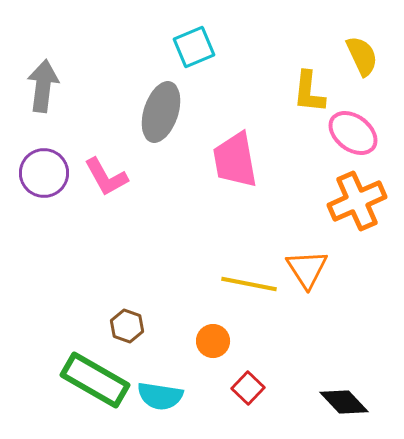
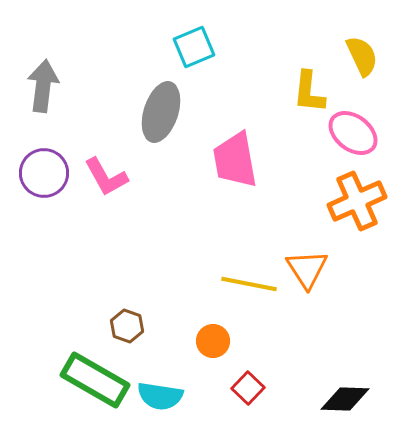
black diamond: moved 1 px right, 3 px up; rotated 45 degrees counterclockwise
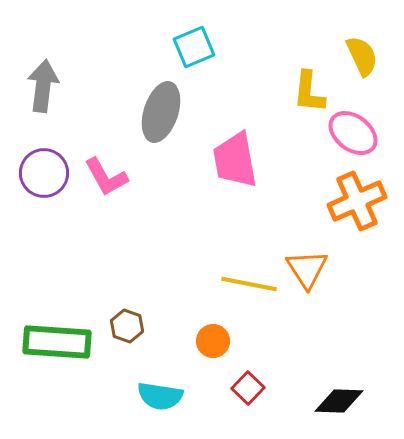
green rectangle: moved 38 px left, 38 px up; rotated 26 degrees counterclockwise
black diamond: moved 6 px left, 2 px down
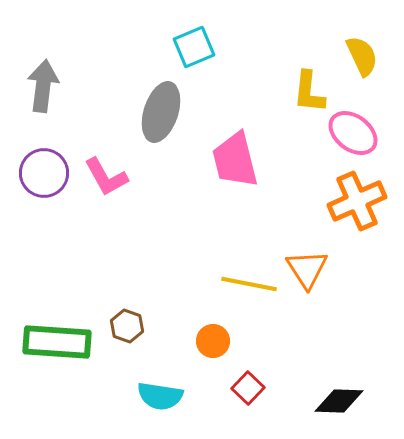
pink trapezoid: rotated 4 degrees counterclockwise
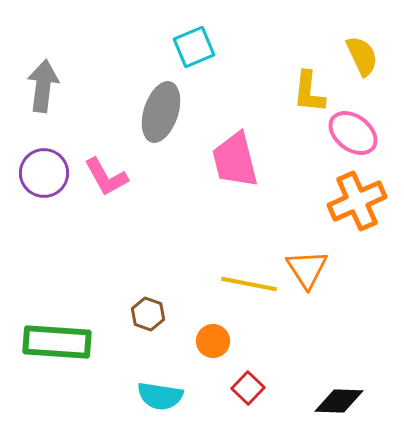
brown hexagon: moved 21 px right, 12 px up
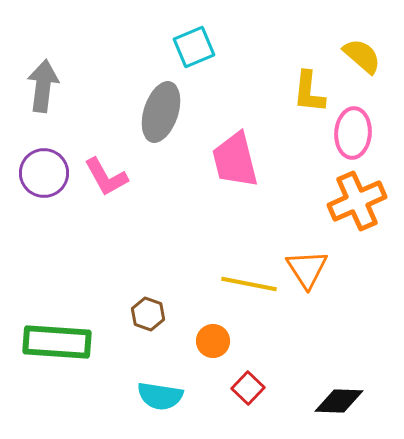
yellow semicircle: rotated 24 degrees counterclockwise
pink ellipse: rotated 57 degrees clockwise
